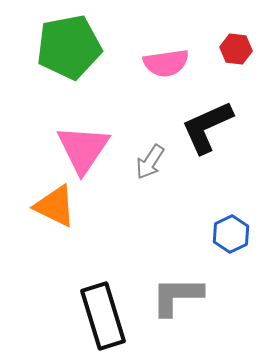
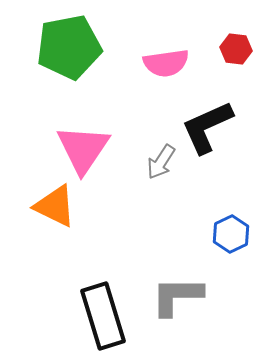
gray arrow: moved 11 px right
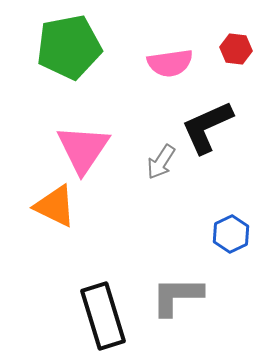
pink semicircle: moved 4 px right
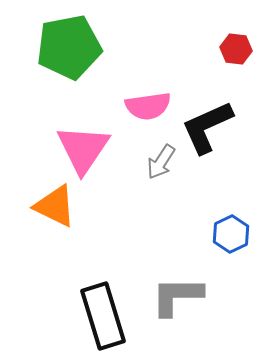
pink semicircle: moved 22 px left, 43 px down
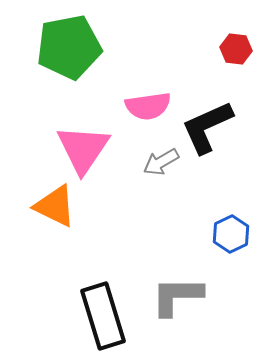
gray arrow: rotated 27 degrees clockwise
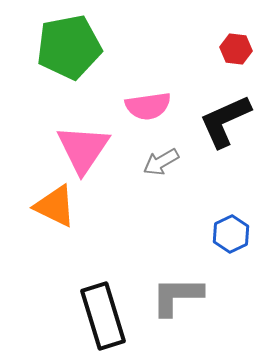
black L-shape: moved 18 px right, 6 px up
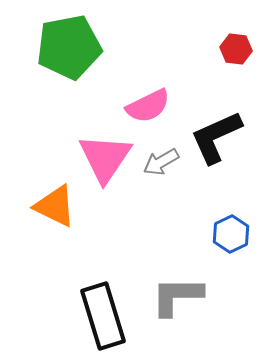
pink semicircle: rotated 18 degrees counterclockwise
black L-shape: moved 9 px left, 16 px down
pink triangle: moved 22 px right, 9 px down
